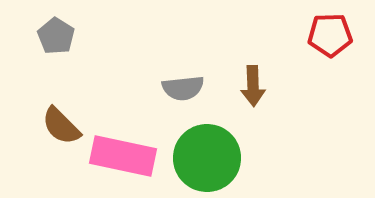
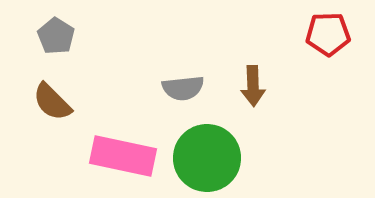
red pentagon: moved 2 px left, 1 px up
brown semicircle: moved 9 px left, 24 px up
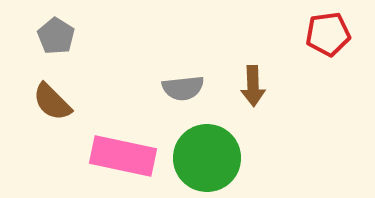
red pentagon: rotated 6 degrees counterclockwise
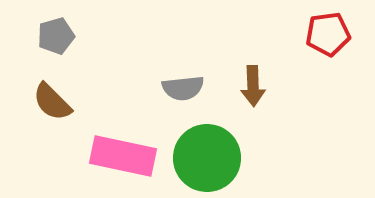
gray pentagon: rotated 24 degrees clockwise
